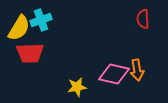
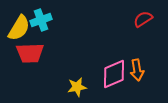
red semicircle: rotated 60 degrees clockwise
pink diamond: rotated 36 degrees counterclockwise
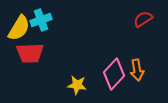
pink diamond: rotated 24 degrees counterclockwise
yellow star: moved 2 px up; rotated 18 degrees clockwise
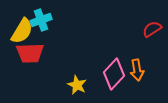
red semicircle: moved 9 px right, 10 px down
yellow semicircle: moved 3 px right, 3 px down
yellow star: rotated 18 degrees clockwise
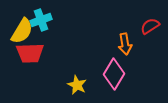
red semicircle: moved 2 px left, 3 px up
orange arrow: moved 12 px left, 26 px up
pink diamond: rotated 12 degrees counterclockwise
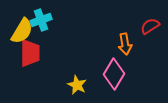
red trapezoid: rotated 88 degrees counterclockwise
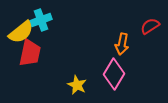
yellow semicircle: moved 1 px left, 1 px down; rotated 20 degrees clockwise
orange arrow: moved 3 px left; rotated 20 degrees clockwise
red trapezoid: rotated 12 degrees clockwise
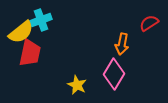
red semicircle: moved 1 px left, 3 px up
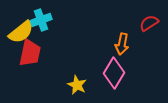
pink diamond: moved 1 px up
